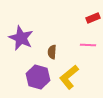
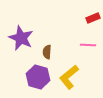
brown semicircle: moved 5 px left
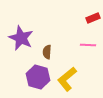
yellow L-shape: moved 2 px left, 2 px down
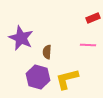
yellow L-shape: rotated 25 degrees clockwise
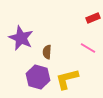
pink line: moved 3 px down; rotated 28 degrees clockwise
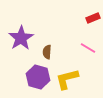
purple star: rotated 15 degrees clockwise
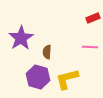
pink line: moved 2 px right, 1 px up; rotated 28 degrees counterclockwise
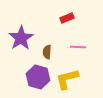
red rectangle: moved 26 px left
pink line: moved 12 px left
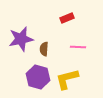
purple star: moved 1 px down; rotated 20 degrees clockwise
brown semicircle: moved 3 px left, 3 px up
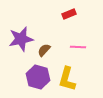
red rectangle: moved 2 px right, 4 px up
brown semicircle: moved 1 px down; rotated 40 degrees clockwise
yellow L-shape: rotated 60 degrees counterclockwise
